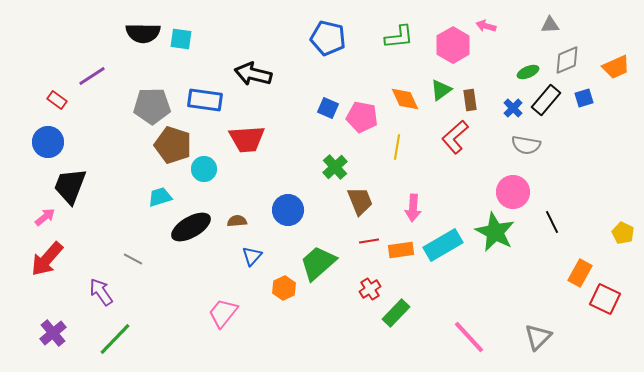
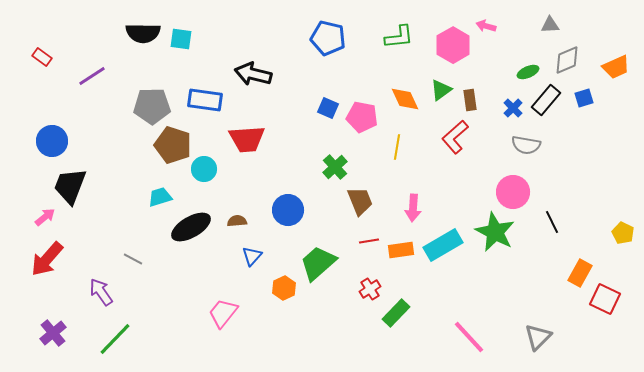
red rectangle at (57, 100): moved 15 px left, 43 px up
blue circle at (48, 142): moved 4 px right, 1 px up
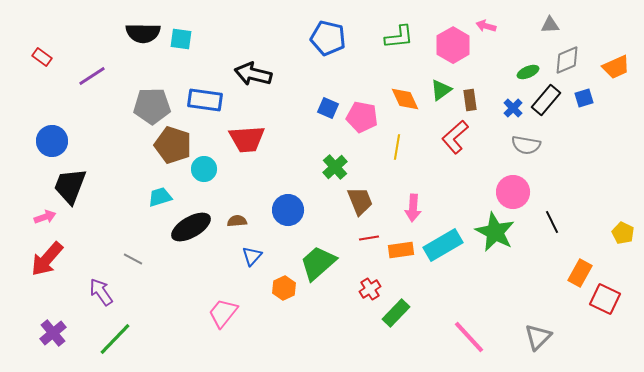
pink arrow at (45, 217): rotated 20 degrees clockwise
red line at (369, 241): moved 3 px up
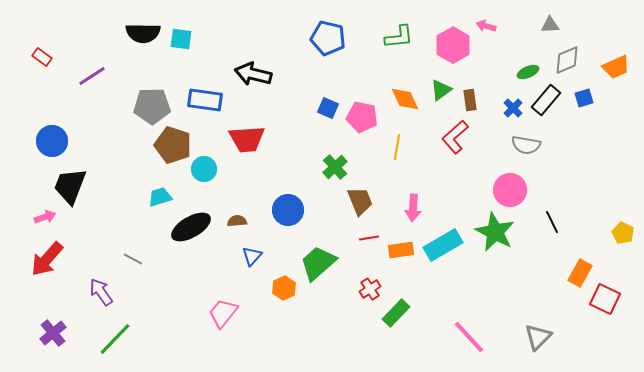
pink circle at (513, 192): moved 3 px left, 2 px up
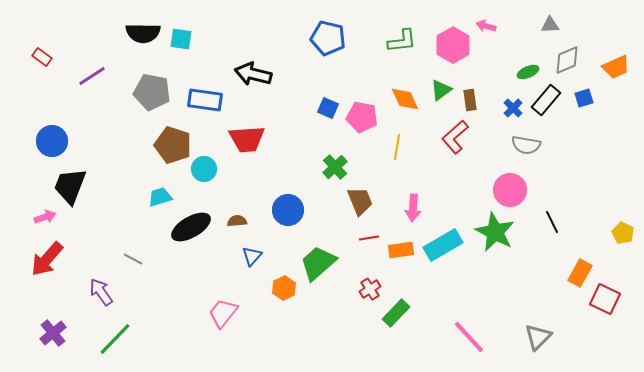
green L-shape at (399, 37): moved 3 px right, 4 px down
gray pentagon at (152, 106): moved 14 px up; rotated 12 degrees clockwise
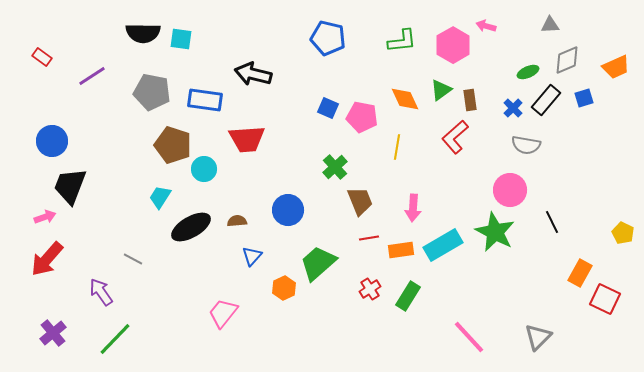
cyan trapezoid at (160, 197): rotated 40 degrees counterclockwise
green rectangle at (396, 313): moved 12 px right, 17 px up; rotated 12 degrees counterclockwise
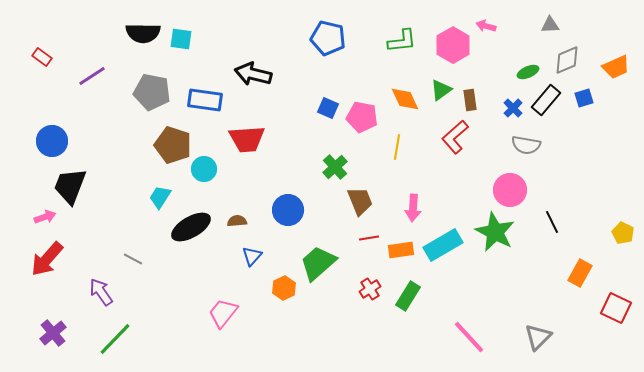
red square at (605, 299): moved 11 px right, 9 px down
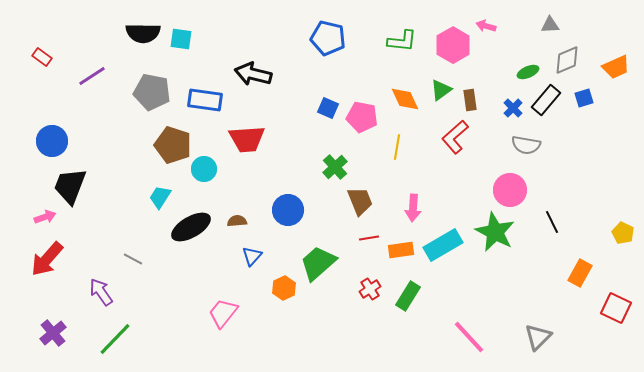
green L-shape at (402, 41): rotated 12 degrees clockwise
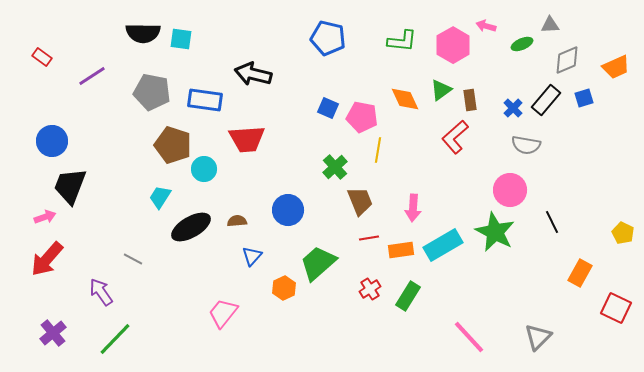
green ellipse at (528, 72): moved 6 px left, 28 px up
yellow line at (397, 147): moved 19 px left, 3 px down
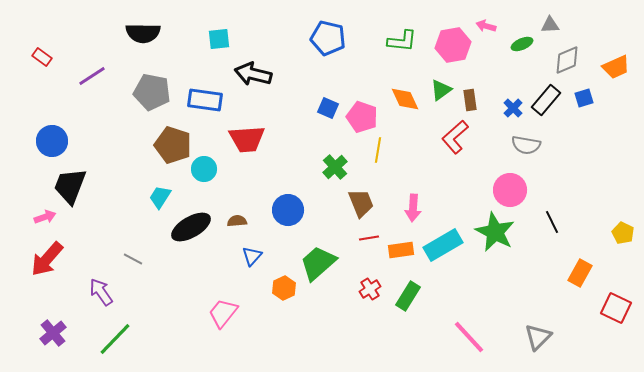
cyan square at (181, 39): moved 38 px right; rotated 15 degrees counterclockwise
pink hexagon at (453, 45): rotated 20 degrees clockwise
pink pentagon at (362, 117): rotated 8 degrees clockwise
brown trapezoid at (360, 201): moved 1 px right, 2 px down
